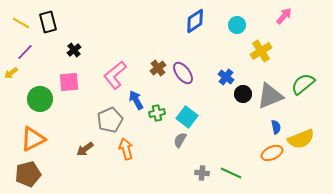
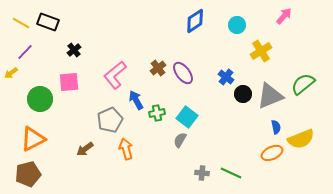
black rectangle: rotated 55 degrees counterclockwise
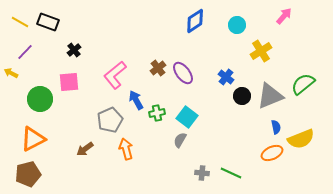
yellow line: moved 1 px left, 1 px up
yellow arrow: rotated 64 degrees clockwise
black circle: moved 1 px left, 2 px down
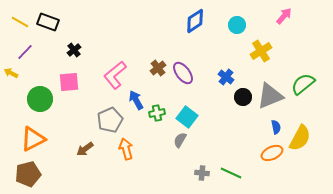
black circle: moved 1 px right, 1 px down
yellow semicircle: moved 1 px left, 1 px up; rotated 40 degrees counterclockwise
